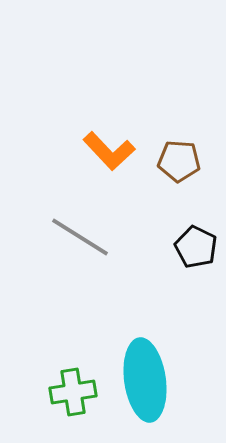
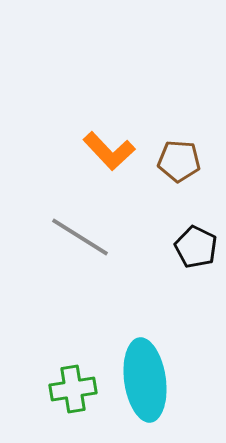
green cross: moved 3 px up
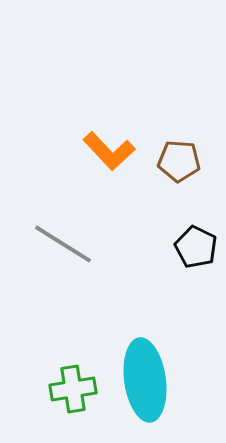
gray line: moved 17 px left, 7 px down
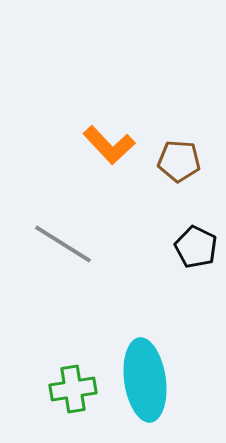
orange L-shape: moved 6 px up
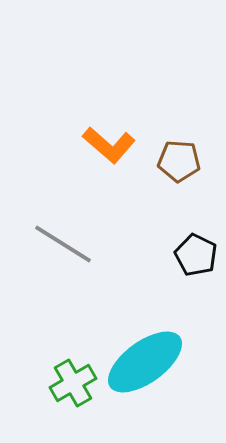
orange L-shape: rotated 6 degrees counterclockwise
black pentagon: moved 8 px down
cyan ellipse: moved 18 px up; rotated 62 degrees clockwise
green cross: moved 6 px up; rotated 21 degrees counterclockwise
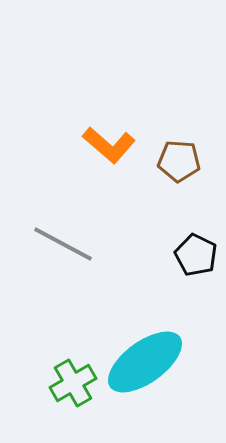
gray line: rotated 4 degrees counterclockwise
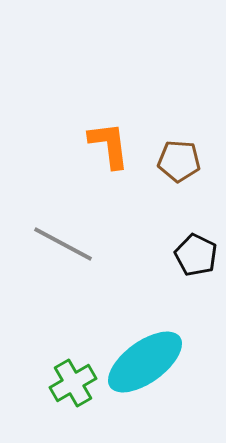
orange L-shape: rotated 138 degrees counterclockwise
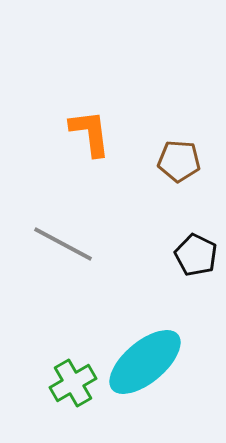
orange L-shape: moved 19 px left, 12 px up
cyan ellipse: rotated 4 degrees counterclockwise
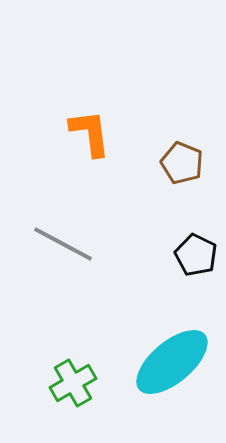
brown pentagon: moved 3 px right, 2 px down; rotated 18 degrees clockwise
cyan ellipse: moved 27 px right
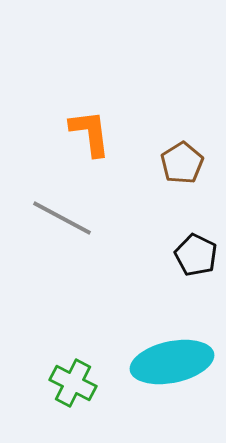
brown pentagon: rotated 18 degrees clockwise
gray line: moved 1 px left, 26 px up
cyan ellipse: rotated 28 degrees clockwise
green cross: rotated 33 degrees counterclockwise
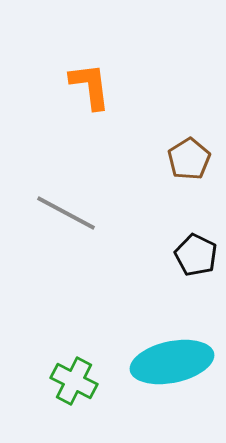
orange L-shape: moved 47 px up
brown pentagon: moved 7 px right, 4 px up
gray line: moved 4 px right, 5 px up
green cross: moved 1 px right, 2 px up
